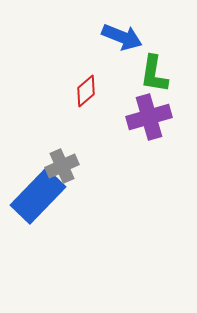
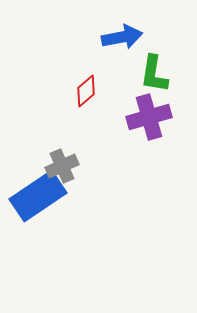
blue arrow: rotated 33 degrees counterclockwise
blue rectangle: rotated 12 degrees clockwise
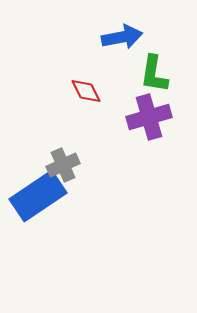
red diamond: rotated 76 degrees counterclockwise
gray cross: moved 1 px right, 1 px up
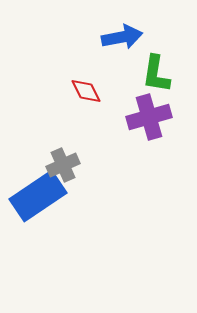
green L-shape: moved 2 px right
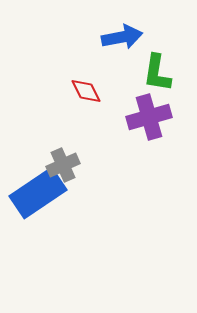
green L-shape: moved 1 px right, 1 px up
blue rectangle: moved 3 px up
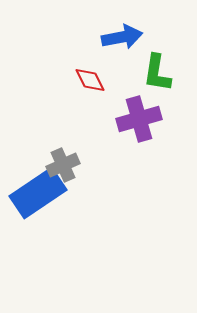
red diamond: moved 4 px right, 11 px up
purple cross: moved 10 px left, 2 px down
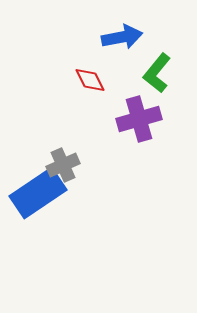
green L-shape: rotated 30 degrees clockwise
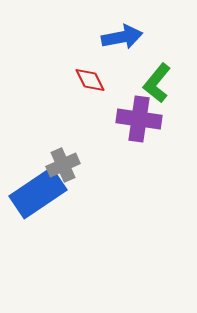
green L-shape: moved 10 px down
purple cross: rotated 24 degrees clockwise
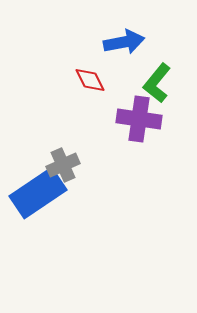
blue arrow: moved 2 px right, 5 px down
